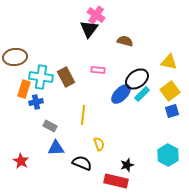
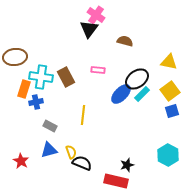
yellow semicircle: moved 28 px left, 8 px down
blue triangle: moved 7 px left, 2 px down; rotated 12 degrees counterclockwise
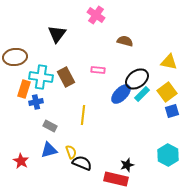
black triangle: moved 32 px left, 5 px down
yellow square: moved 3 px left, 1 px down
red rectangle: moved 2 px up
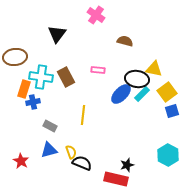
yellow triangle: moved 15 px left, 7 px down
black ellipse: rotated 45 degrees clockwise
blue cross: moved 3 px left
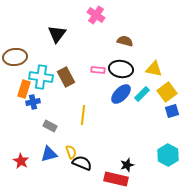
black ellipse: moved 16 px left, 10 px up
blue triangle: moved 4 px down
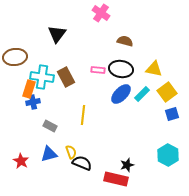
pink cross: moved 5 px right, 2 px up
cyan cross: moved 1 px right
orange rectangle: moved 5 px right
blue square: moved 3 px down
